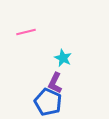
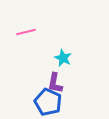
purple L-shape: rotated 15 degrees counterclockwise
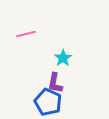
pink line: moved 2 px down
cyan star: rotated 12 degrees clockwise
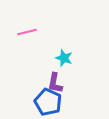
pink line: moved 1 px right, 2 px up
cyan star: moved 1 px right; rotated 18 degrees counterclockwise
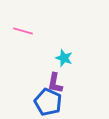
pink line: moved 4 px left, 1 px up; rotated 30 degrees clockwise
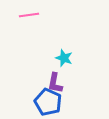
pink line: moved 6 px right, 16 px up; rotated 24 degrees counterclockwise
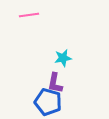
cyan star: moved 1 px left; rotated 30 degrees counterclockwise
blue pentagon: rotated 8 degrees counterclockwise
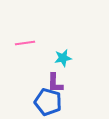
pink line: moved 4 px left, 28 px down
purple L-shape: rotated 10 degrees counterclockwise
